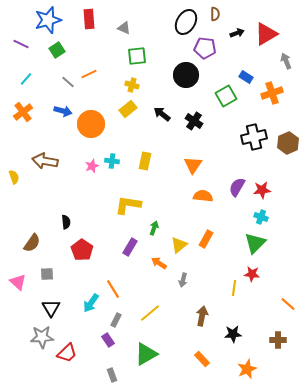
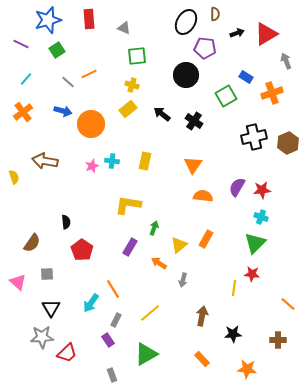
orange star at (247, 369): rotated 30 degrees clockwise
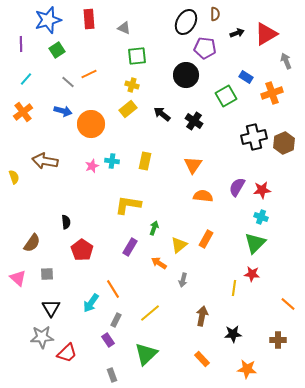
purple line at (21, 44): rotated 63 degrees clockwise
brown hexagon at (288, 143): moved 4 px left
pink triangle at (18, 282): moved 4 px up
green triangle at (146, 354): rotated 15 degrees counterclockwise
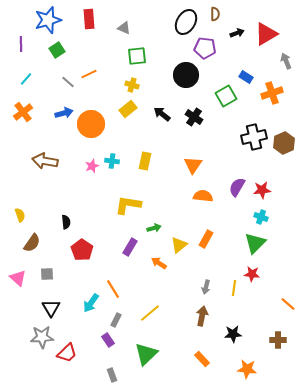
blue arrow at (63, 111): moved 1 px right, 2 px down; rotated 30 degrees counterclockwise
black cross at (194, 121): moved 4 px up
yellow semicircle at (14, 177): moved 6 px right, 38 px down
green arrow at (154, 228): rotated 56 degrees clockwise
gray arrow at (183, 280): moved 23 px right, 7 px down
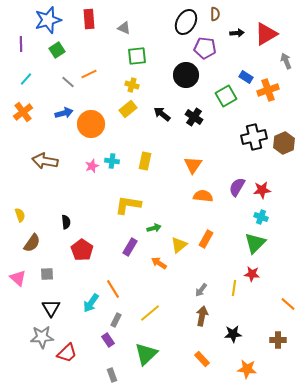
black arrow at (237, 33): rotated 16 degrees clockwise
orange cross at (272, 93): moved 4 px left, 3 px up
gray arrow at (206, 287): moved 5 px left, 3 px down; rotated 24 degrees clockwise
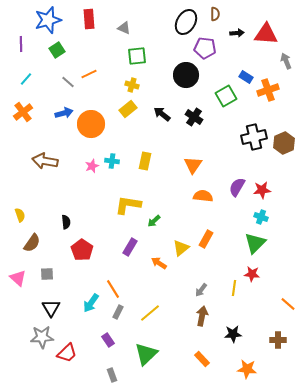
red triangle at (266, 34): rotated 35 degrees clockwise
green arrow at (154, 228): moved 7 px up; rotated 152 degrees clockwise
yellow triangle at (179, 245): moved 2 px right, 3 px down
gray rectangle at (116, 320): moved 2 px right, 8 px up
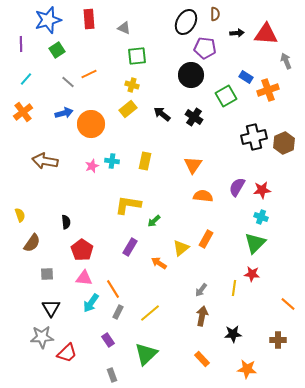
black circle at (186, 75): moved 5 px right
pink triangle at (18, 278): moved 66 px right; rotated 36 degrees counterclockwise
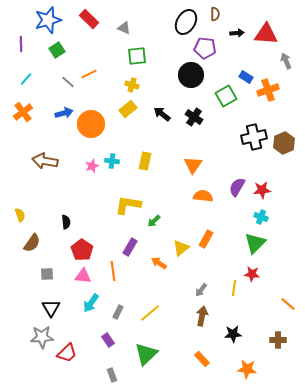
red rectangle at (89, 19): rotated 42 degrees counterclockwise
pink triangle at (84, 278): moved 1 px left, 2 px up
orange line at (113, 289): moved 18 px up; rotated 24 degrees clockwise
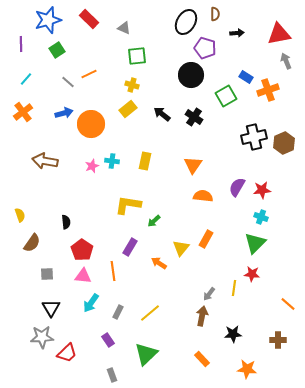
red triangle at (266, 34): moved 13 px right; rotated 15 degrees counterclockwise
purple pentagon at (205, 48): rotated 10 degrees clockwise
yellow triangle at (181, 248): rotated 12 degrees counterclockwise
gray arrow at (201, 290): moved 8 px right, 4 px down
